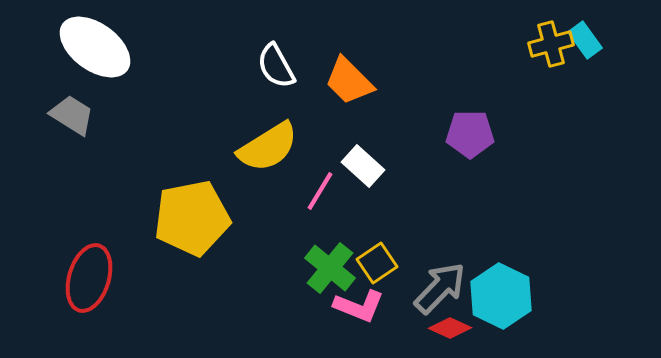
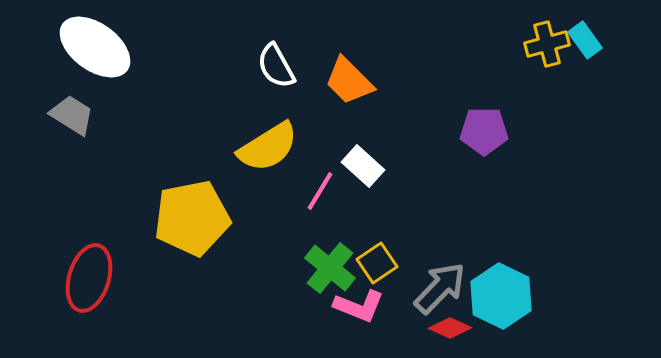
yellow cross: moved 4 px left
purple pentagon: moved 14 px right, 3 px up
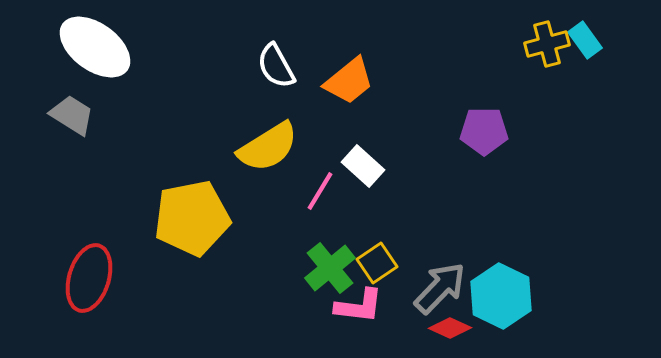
orange trapezoid: rotated 84 degrees counterclockwise
green cross: rotated 12 degrees clockwise
pink L-shape: rotated 15 degrees counterclockwise
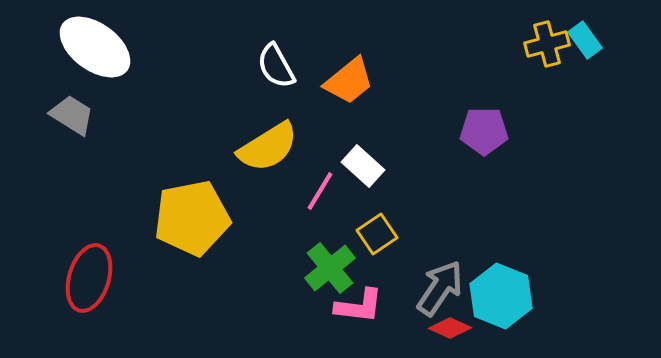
yellow square: moved 29 px up
gray arrow: rotated 10 degrees counterclockwise
cyan hexagon: rotated 4 degrees counterclockwise
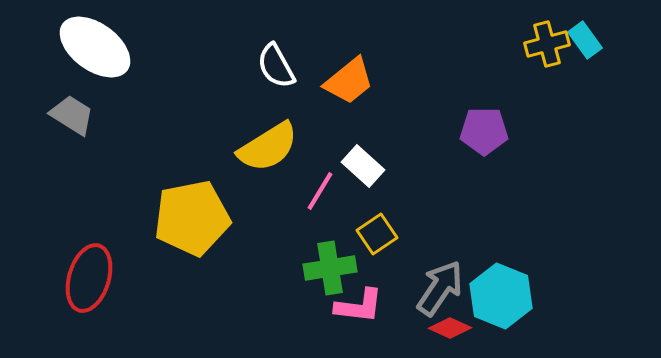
green cross: rotated 30 degrees clockwise
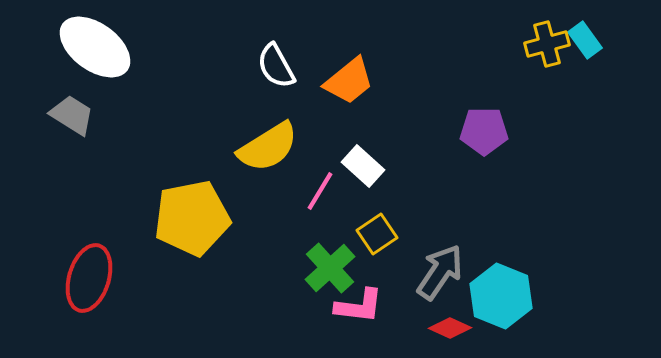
green cross: rotated 33 degrees counterclockwise
gray arrow: moved 16 px up
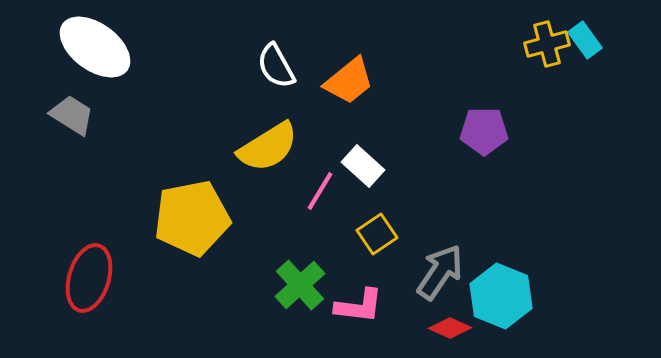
green cross: moved 30 px left, 17 px down
